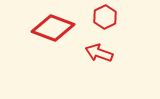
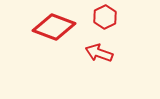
red diamond: moved 1 px right, 1 px up
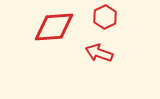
red diamond: rotated 24 degrees counterclockwise
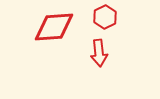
red arrow: rotated 116 degrees counterclockwise
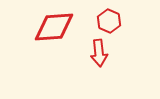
red hexagon: moved 4 px right, 4 px down; rotated 10 degrees counterclockwise
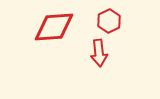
red hexagon: rotated 10 degrees clockwise
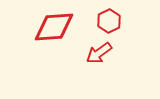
red arrow: rotated 60 degrees clockwise
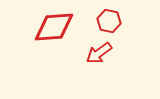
red hexagon: rotated 20 degrees counterclockwise
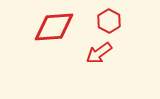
red hexagon: rotated 15 degrees clockwise
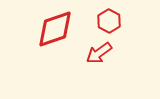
red diamond: moved 1 px right, 2 px down; rotated 15 degrees counterclockwise
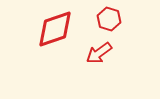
red hexagon: moved 2 px up; rotated 10 degrees counterclockwise
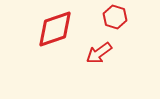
red hexagon: moved 6 px right, 2 px up
